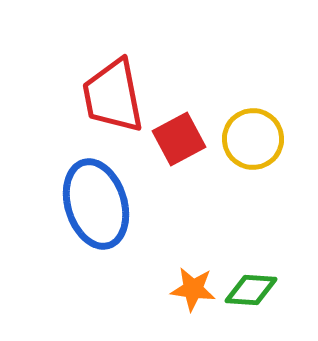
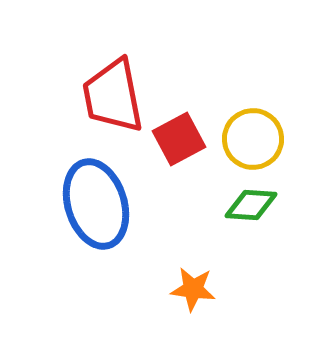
green diamond: moved 85 px up
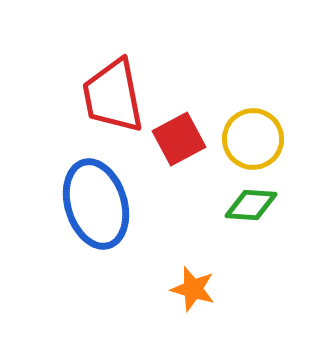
orange star: rotated 9 degrees clockwise
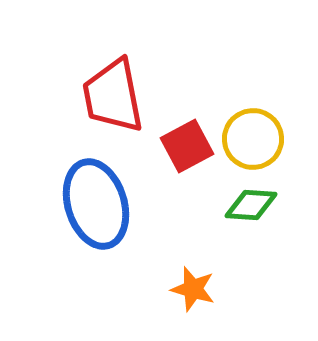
red square: moved 8 px right, 7 px down
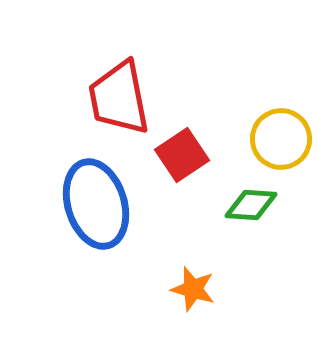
red trapezoid: moved 6 px right, 2 px down
yellow circle: moved 28 px right
red square: moved 5 px left, 9 px down; rotated 6 degrees counterclockwise
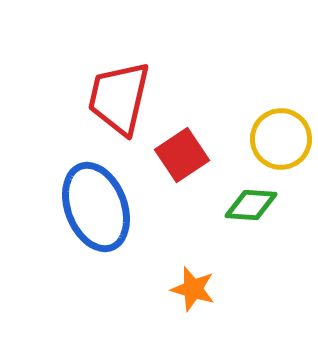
red trapezoid: rotated 24 degrees clockwise
blue ellipse: moved 3 px down; rotated 4 degrees counterclockwise
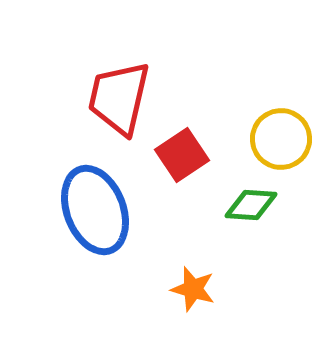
blue ellipse: moved 1 px left, 3 px down
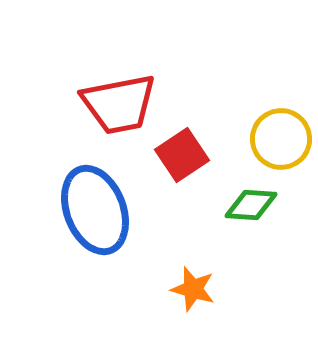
red trapezoid: moved 6 px down; rotated 114 degrees counterclockwise
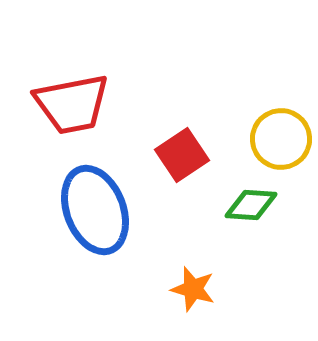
red trapezoid: moved 47 px left
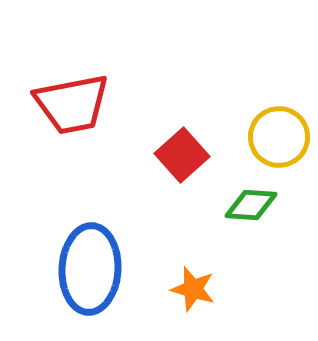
yellow circle: moved 2 px left, 2 px up
red square: rotated 8 degrees counterclockwise
blue ellipse: moved 5 px left, 59 px down; rotated 24 degrees clockwise
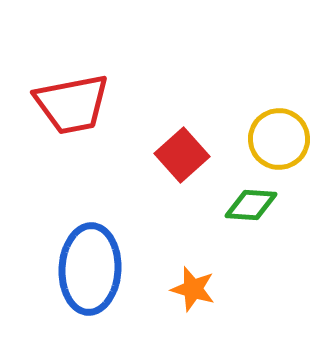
yellow circle: moved 2 px down
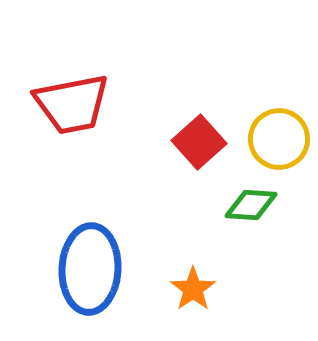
red square: moved 17 px right, 13 px up
orange star: rotated 21 degrees clockwise
